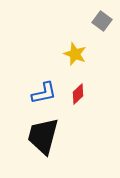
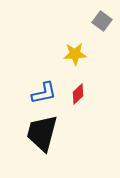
yellow star: rotated 25 degrees counterclockwise
black trapezoid: moved 1 px left, 3 px up
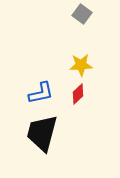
gray square: moved 20 px left, 7 px up
yellow star: moved 6 px right, 11 px down
blue L-shape: moved 3 px left
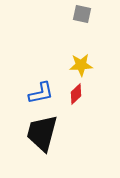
gray square: rotated 24 degrees counterclockwise
red diamond: moved 2 px left
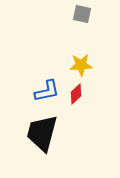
blue L-shape: moved 6 px right, 2 px up
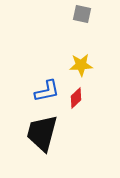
red diamond: moved 4 px down
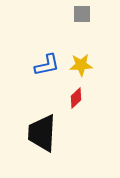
gray square: rotated 12 degrees counterclockwise
blue L-shape: moved 26 px up
black trapezoid: rotated 12 degrees counterclockwise
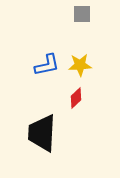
yellow star: moved 1 px left
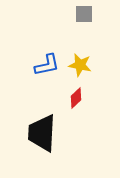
gray square: moved 2 px right
yellow star: rotated 15 degrees clockwise
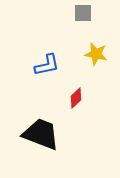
gray square: moved 1 px left, 1 px up
yellow star: moved 16 px right, 11 px up
black trapezoid: moved 1 px left, 1 px down; rotated 108 degrees clockwise
